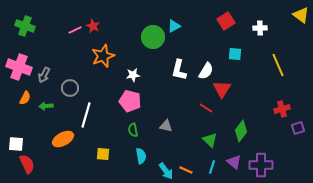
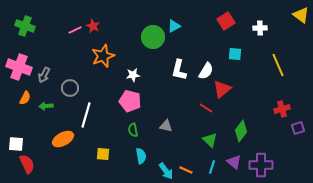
red triangle: rotated 18 degrees clockwise
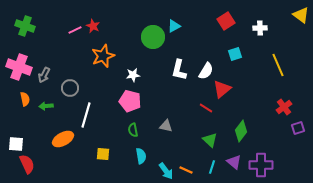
cyan square: rotated 24 degrees counterclockwise
orange semicircle: moved 1 px down; rotated 40 degrees counterclockwise
red cross: moved 2 px right, 2 px up; rotated 21 degrees counterclockwise
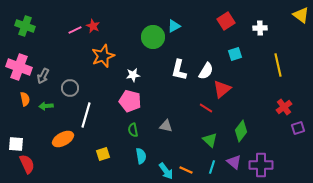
yellow line: rotated 10 degrees clockwise
gray arrow: moved 1 px left, 1 px down
yellow square: rotated 24 degrees counterclockwise
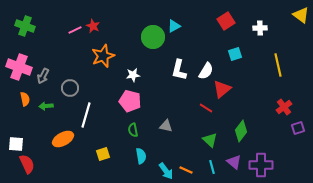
cyan line: rotated 32 degrees counterclockwise
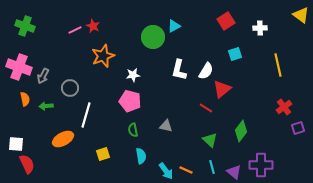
purple triangle: moved 10 px down
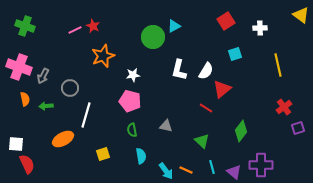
green semicircle: moved 1 px left
green triangle: moved 8 px left, 1 px down
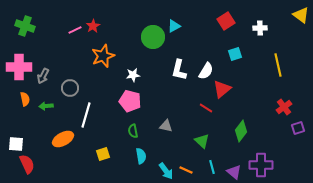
red star: rotated 16 degrees clockwise
pink cross: rotated 20 degrees counterclockwise
green semicircle: moved 1 px right, 1 px down
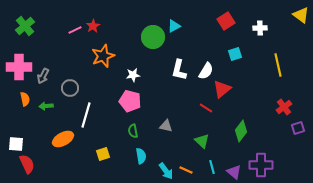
green cross: rotated 30 degrees clockwise
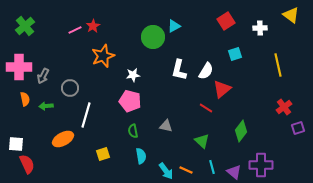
yellow triangle: moved 10 px left
